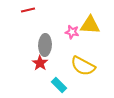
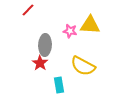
red line: rotated 32 degrees counterclockwise
pink star: moved 2 px left, 1 px up
cyan rectangle: rotated 35 degrees clockwise
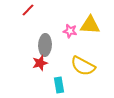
red star: rotated 21 degrees clockwise
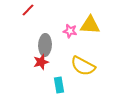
red star: moved 1 px right, 1 px up
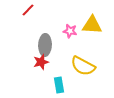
yellow triangle: moved 2 px right
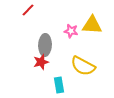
pink star: moved 1 px right
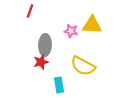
red line: moved 2 px right, 1 px down; rotated 24 degrees counterclockwise
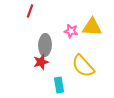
yellow triangle: moved 2 px down
yellow semicircle: rotated 20 degrees clockwise
